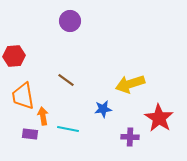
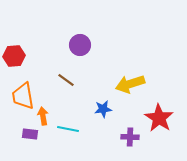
purple circle: moved 10 px right, 24 px down
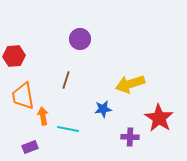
purple circle: moved 6 px up
brown line: rotated 72 degrees clockwise
purple rectangle: moved 13 px down; rotated 28 degrees counterclockwise
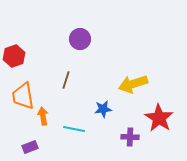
red hexagon: rotated 15 degrees counterclockwise
yellow arrow: moved 3 px right
cyan line: moved 6 px right
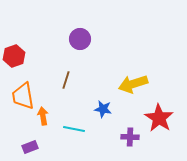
blue star: rotated 18 degrees clockwise
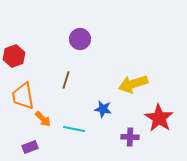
orange arrow: moved 3 px down; rotated 144 degrees clockwise
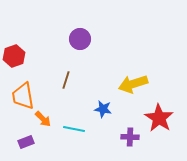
purple rectangle: moved 4 px left, 5 px up
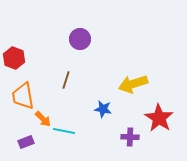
red hexagon: moved 2 px down; rotated 20 degrees counterclockwise
cyan line: moved 10 px left, 2 px down
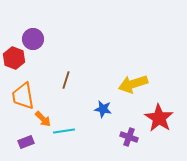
purple circle: moved 47 px left
cyan line: rotated 20 degrees counterclockwise
purple cross: moved 1 px left; rotated 18 degrees clockwise
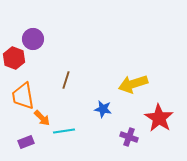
orange arrow: moved 1 px left, 1 px up
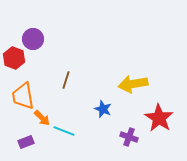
yellow arrow: rotated 8 degrees clockwise
blue star: rotated 12 degrees clockwise
cyan line: rotated 30 degrees clockwise
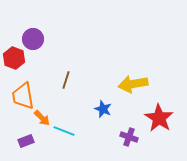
purple rectangle: moved 1 px up
